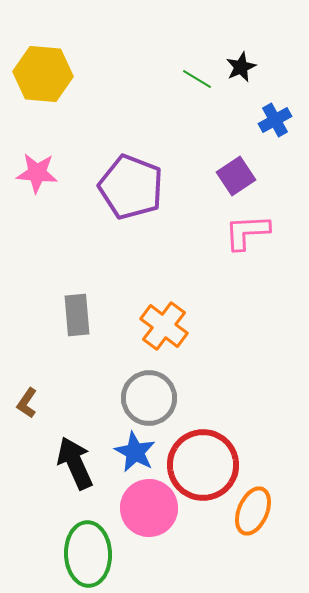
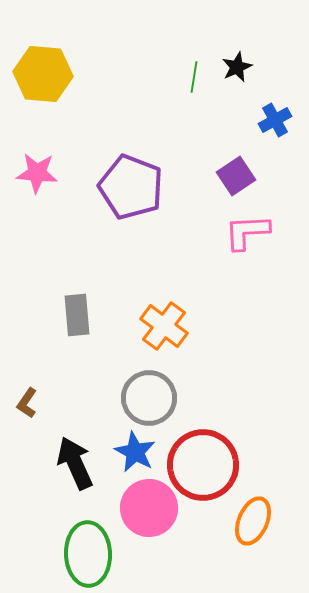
black star: moved 4 px left
green line: moved 3 px left, 2 px up; rotated 68 degrees clockwise
orange ellipse: moved 10 px down
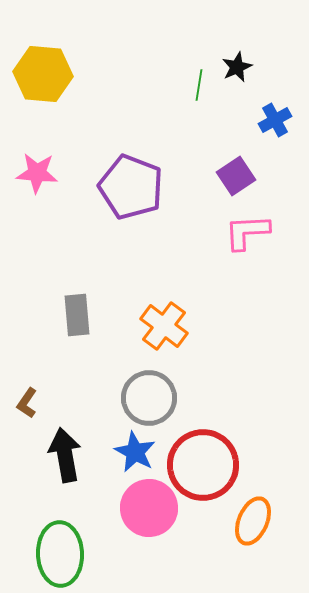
green line: moved 5 px right, 8 px down
black arrow: moved 10 px left, 8 px up; rotated 14 degrees clockwise
green ellipse: moved 28 px left
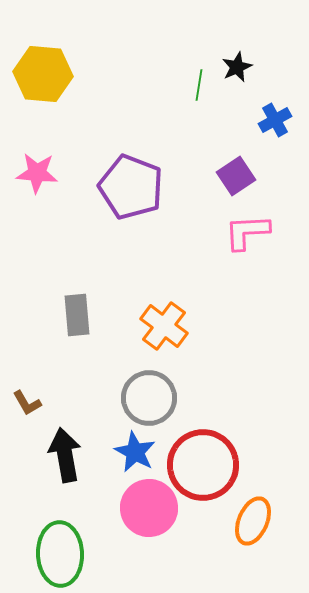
brown L-shape: rotated 64 degrees counterclockwise
